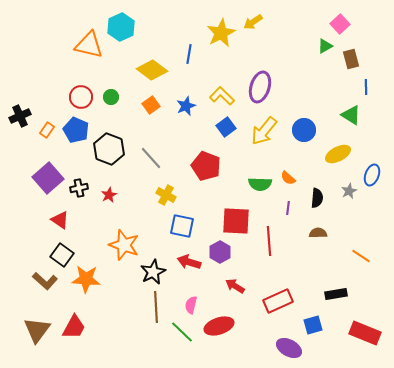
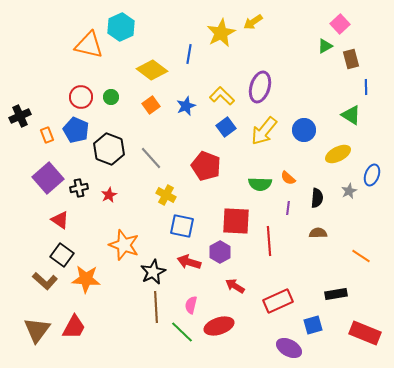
orange rectangle at (47, 130): moved 5 px down; rotated 56 degrees counterclockwise
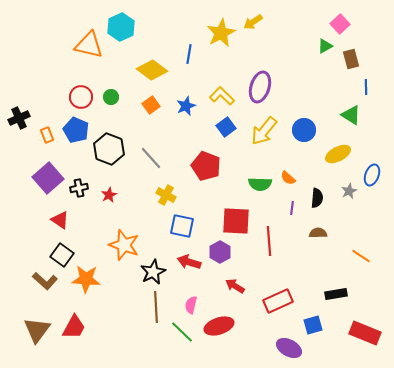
black cross at (20, 116): moved 1 px left, 2 px down
purple line at (288, 208): moved 4 px right
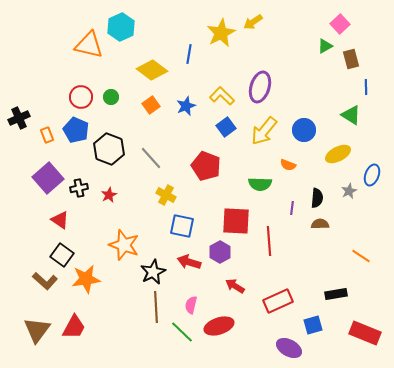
orange semicircle at (288, 178): moved 13 px up; rotated 21 degrees counterclockwise
brown semicircle at (318, 233): moved 2 px right, 9 px up
orange star at (86, 279): rotated 12 degrees counterclockwise
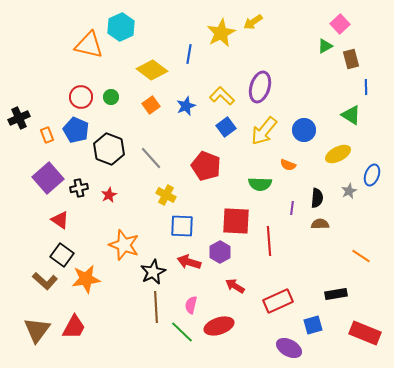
blue square at (182, 226): rotated 10 degrees counterclockwise
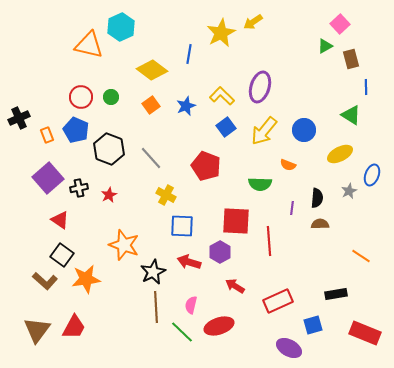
yellow ellipse at (338, 154): moved 2 px right
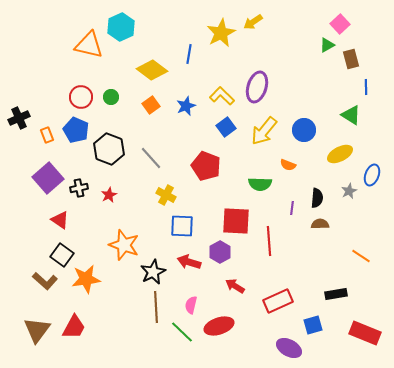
green triangle at (325, 46): moved 2 px right, 1 px up
purple ellipse at (260, 87): moved 3 px left
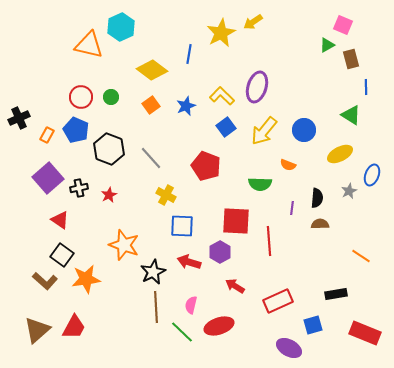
pink square at (340, 24): moved 3 px right, 1 px down; rotated 24 degrees counterclockwise
orange rectangle at (47, 135): rotated 49 degrees clockwise
brown triangle at (37, 330): rotated 12 degrees clockwise
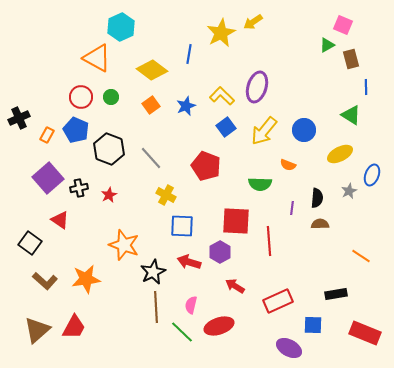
orange triangle at (89, 45): moved 8 px right, 13 px down; rotated 16 degrees clockwise
black square at (62, 255): moved 32 px left, 12 px up
blue square at (313, 325): rotated 18 degrees clockwise
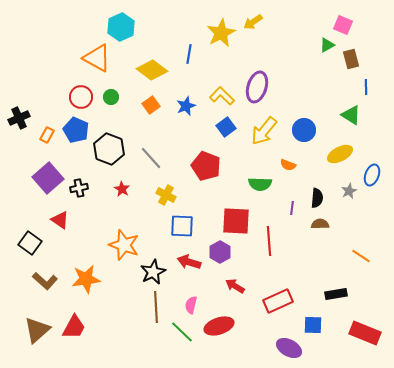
red star at (109, 195): moved 13 px right, 6 px up; rotated 14 degrees counterclockwise
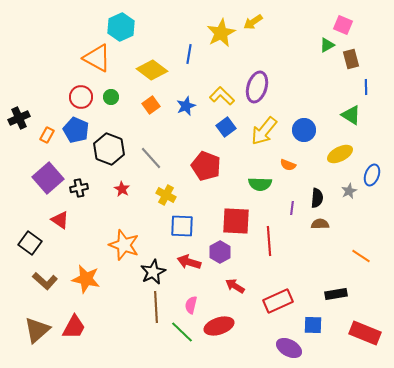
orange star at (86, 279): rotated 20 degrees clockwise
